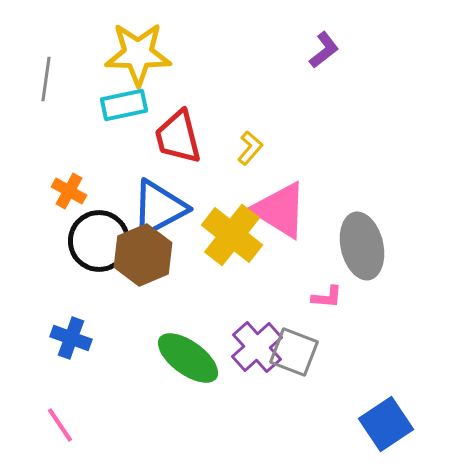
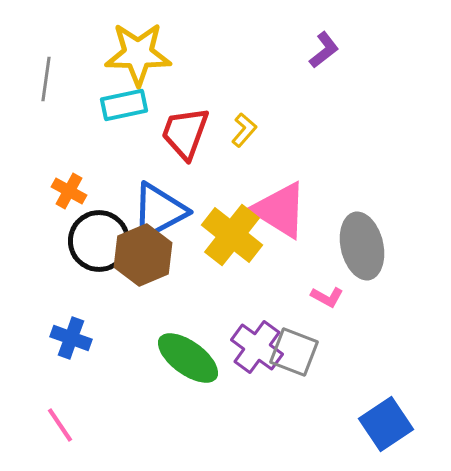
red trapezoid: moved 7 px right, 4 px up; rotated 34 degrees clockwise
yellow L-shape: moved 6 px left, 18 px up
blue triangle: moved 3 px down
pink L-shape: rotated 24 degrees clockwise
purple cross: rotated 12 degrees counterclockwise
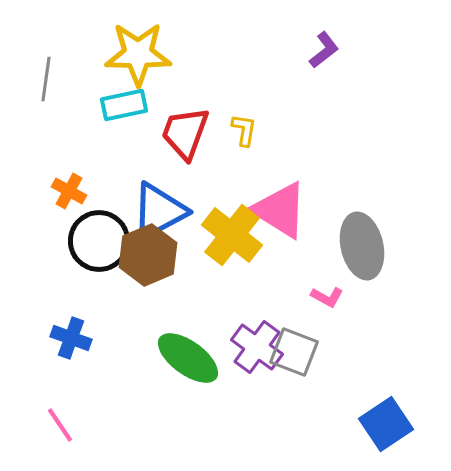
yellow L-shape: rotated 32 degrees counterclockwise
brown hexagon: moved 5 px right
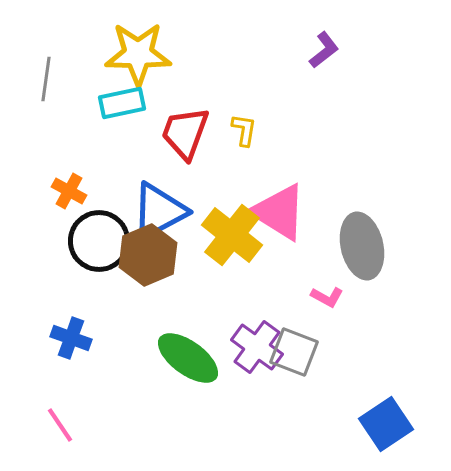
cyan rectangle: moved 2 px left, 2 px up
pink triangle: moved 1 px left, 2 px down
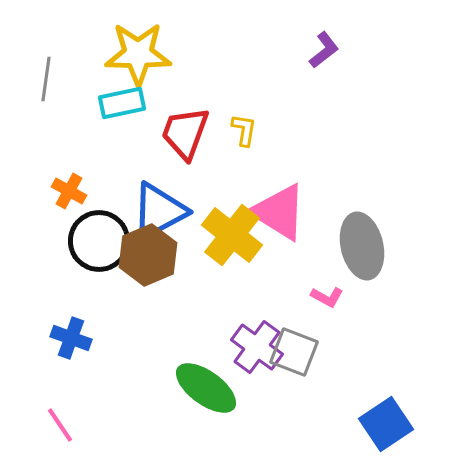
green ellipse: moved 18 px right, 30 px down
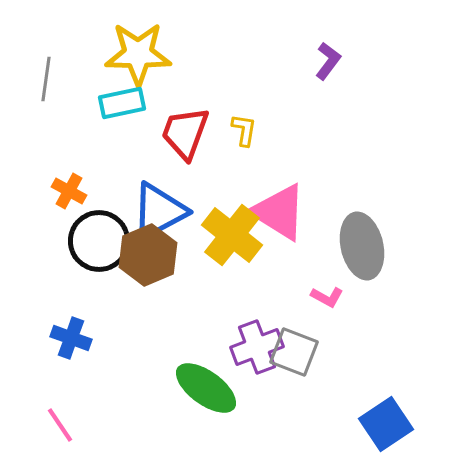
purple L-shape: moved 4 px right, 11 px down; rotated 15 degrees counterclockwise
purple cross: rotated 33 degrees clockwise
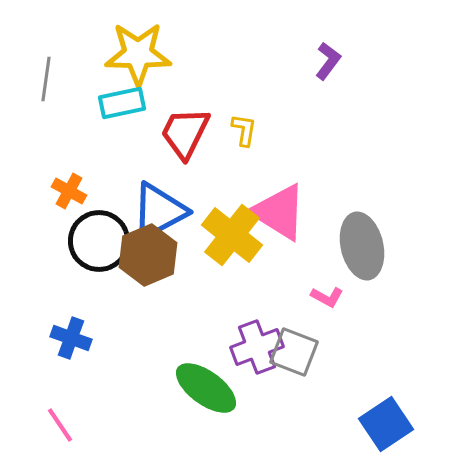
red trapezoid: rotated 6 degrees clockwise
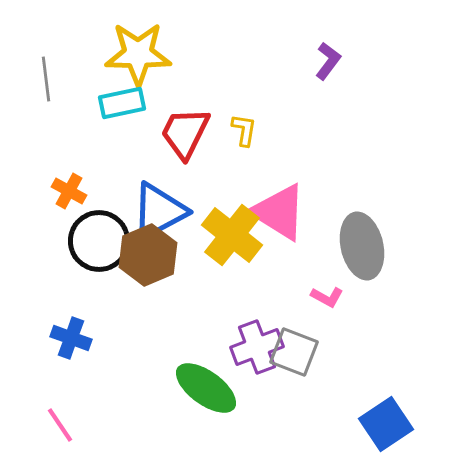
gray line: rotated 15 degrees counterclockwise
